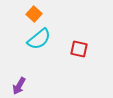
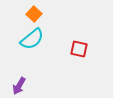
cyan semicircle: moved 7 px left
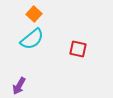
red square: moved 1 px left
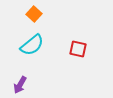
cyan semicircle: moved 6 px down
purple arrow: moved 1 px right, 1 px up
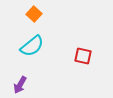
cyan semicircle: moved 1 px down
red square: moved 5 px right, 7 px down
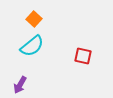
orange square: moved 5 px down
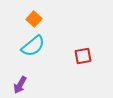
cyan semicircle: moved 1 px right
red square: rotated 24 degrees counterclockwise
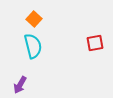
cyan semicircle: rotated 65 degrees counterclockwise
red square: moved 12 px right, 13 px up
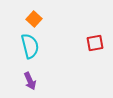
cyan semicircle: moved 3 px left
purple arrow: moved 10 px right, 4 px up; rotated 54 degrees counterclockwise
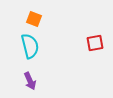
orange square: rotated 21 degrees counterclockwise
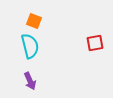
orange square: moved 2 px down
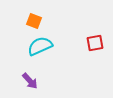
cyan semicircle: moved 10 px right; rotated 100 degrees counterclockwise
purple arrow: rotated 18 degrees counterclockwise
